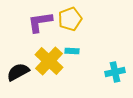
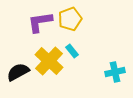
cyan rectangle: rotated 48 degrees clockwise
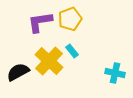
cyan cross: moved 1 px down; rotated 24 degrees clockwise
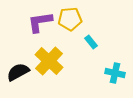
yellow pentagon: rotated 15 degrees clockwise
cyan rectangle: moved 19 px right, 9 px up
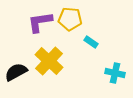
yellow pentagon: rotated 10 degrees clockwise
cyan rectangle: rotated 16 degrees counterclockwise
black semicircle: moved 2 px left
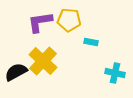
yellow pentagon: moved 1 px left, 1 px down
cyan rectangle: rotated 24 degrees counterclockwise
yellow cross: moved 6 px left
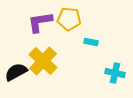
yellow pentagon: moved 1 px up
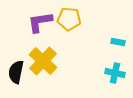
cyan rectangle: moved 27 px right
black semicircle: rotated 50 degrees counterclockwise
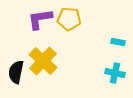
purple L-shape: moved 3 px up
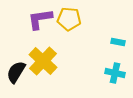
black semicircle: rotated 20 degrees clockwise
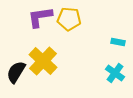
purple L-shape: moved 2 px up
cyan cross: rotated 24 degrees clockwise
